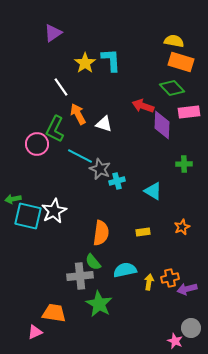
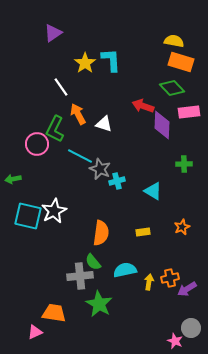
green arrow: moved 20 px up
purple arrow: rotated 18 degrees counterclockwise
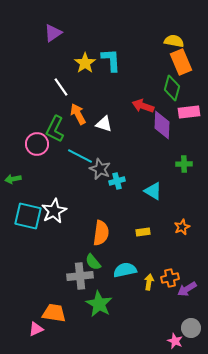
orange rectangle: rotated 50 degrees clockwise
green diamond: rotated 60 degrees clockwise
pink triangle: moved 1 px right, 3 px up
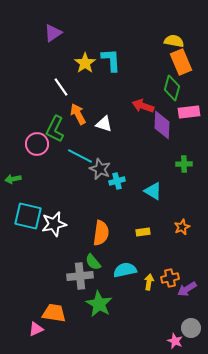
white star: moved 13 px down; rotated 15 degrees clockwise
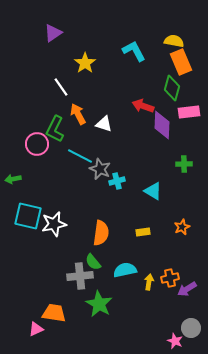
cyan L-shape: moved 23 px right, 9 px up; rotated 25 degrees counterclockwise
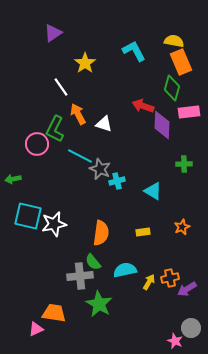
yellow arrow: rotated 21 degrees clockwise
